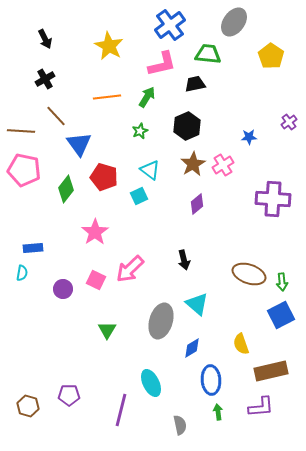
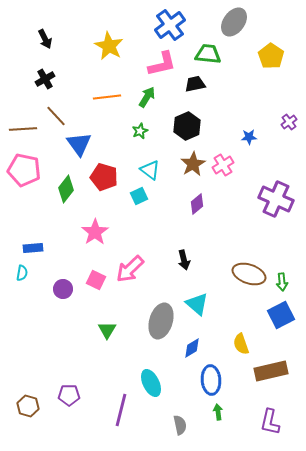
brown line at (21, 131): moved 2 px right, 2 px up; rotated 8 degrees counterclockwise
purple cross at (273, 199): moved 3 px right; rotated 20 degrees clockwise
purple L-shape at (261, 407): moved 9 px right, 15 px down; rotated 108 degrees clockwise
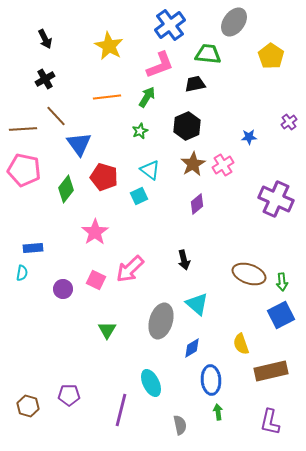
pink L-shape at (162, 64): moved 2 px left, 1 px down; rotated 8 degrees counterclockwise
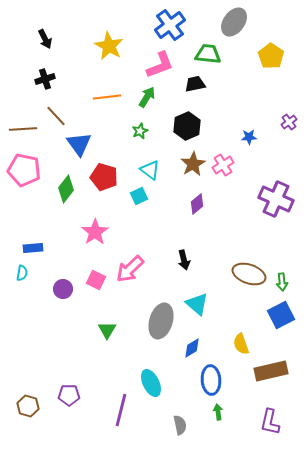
black cross at (45, 79): rotated 12 degrees clockwise
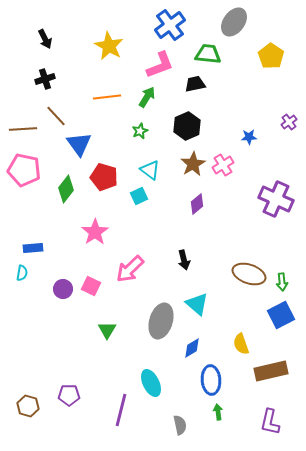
pink square at (96, 280): moved 5 px left, 6 px down
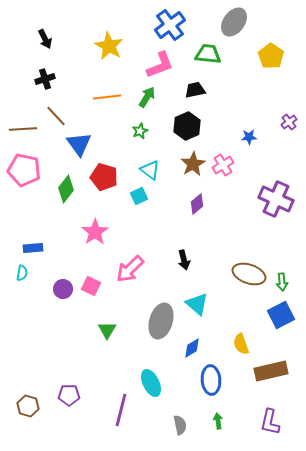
black trapezoid at (195, 84): moved 6 px down
green arrow at (218, 412): moved 9 px down
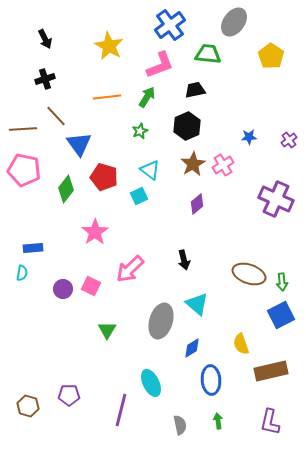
purple cross at (289, 122): moved 18 px down
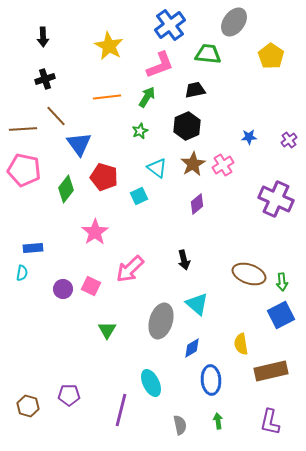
black arrow at (45, 39): moved 2 px left, 2 px up; rotated 24 degrees clockwise
cyan triangle at (150, 170): moved 7 px right, 2 px up
yellow semicircle at (241, 344): rotated 10 degrees clockwise
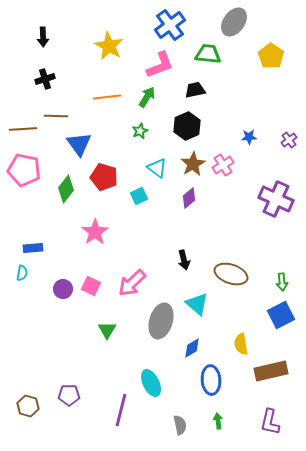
brown line at (56, 116): rotated 45 degrees counterclockwise
purple diamond at (197, 204): moved 8 px left, 6 px up
pink arrow at (130, 269): moved 2 px right, 14 px down
brown ellipse at (249, 274): moved 18 px left
